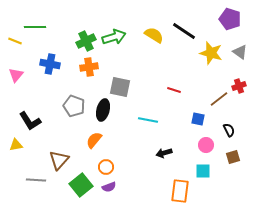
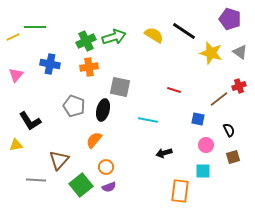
yellow line: moved 2 px left, 4 px up; rotated 48 degrees counterclockwise
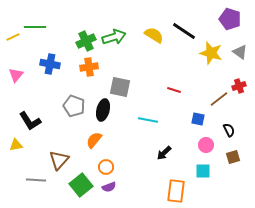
black arrow: rotated 28 degrees counterclockwise
orange rectangle: moved 4 px left
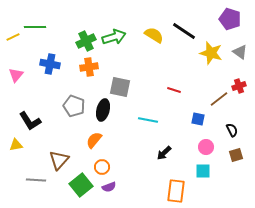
black semicircle: moved 3 px right
pink circle: moved 2 px down
brown square: moved 3 px right, 2 px up
orange circle: moved 4 px left
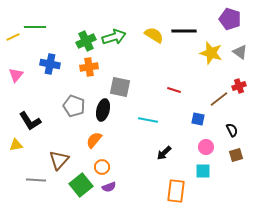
black line: rotated 35 degrees counterclockwise
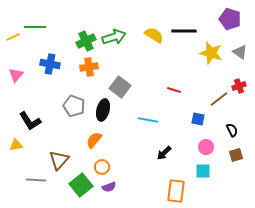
gray square: rotated 25 degrees clockwise
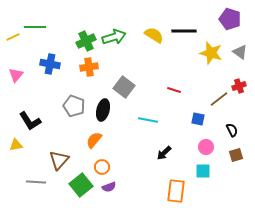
gray square: moved 4 px right
gray line: moved 2 px down
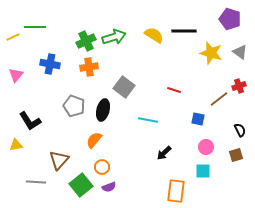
black semicircle: moved 8 px right
